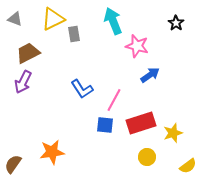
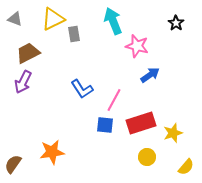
yellow semicircle: moved 2 px left, 1 px down; rotated 12 degrees counterclockwise
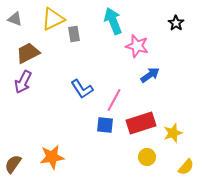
orange star: moved 5 px down
